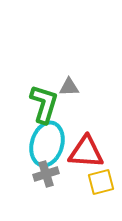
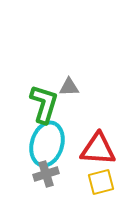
red triangle: moved 12 px right, 3 px up
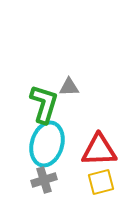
red triangle: moved 1 px right, 1 px down; rotated 6 degrees counterclockwise
gray cross: moved 2 px left, 6 px down
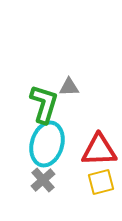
gray cross: moved 1 px left; rotated 25 degrees counterclockwise
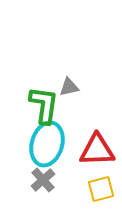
gray triangle: rotated 10 degrees counterclockwise
green L-shape: moved 1 px down; rotated 9 degrees counterclockwise
red triangle: moved 2 px left
yellow square: moved 7 px down
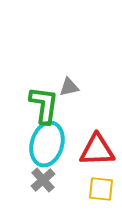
yellow square: rotated 20 degrees clockwise
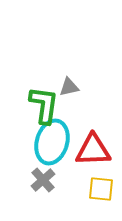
cyan ellipse: moved 5 px right, 2 px up
red triangle: moved 4 px left
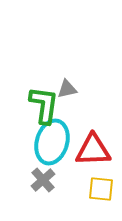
gray triangle: moved 2 px left, 2 px down
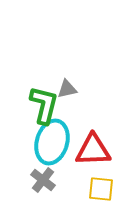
green L-shape: rotated 6 degrees clockwise
gray cross: rotated 10 degrees counterclockwise
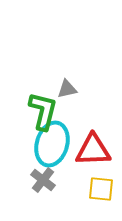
green L-shape: moved 1 px left, 6 px down
cyan ellipse: moved 2 px down
